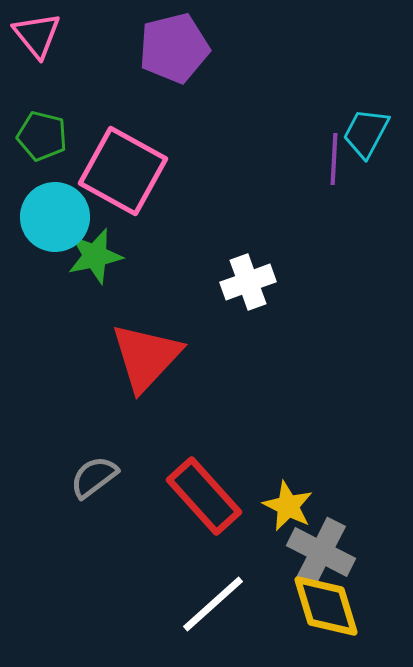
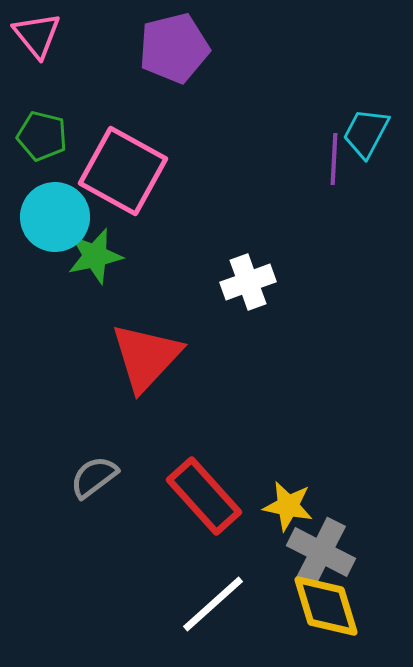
yellow star: rotated 15 degrees counterclockwise
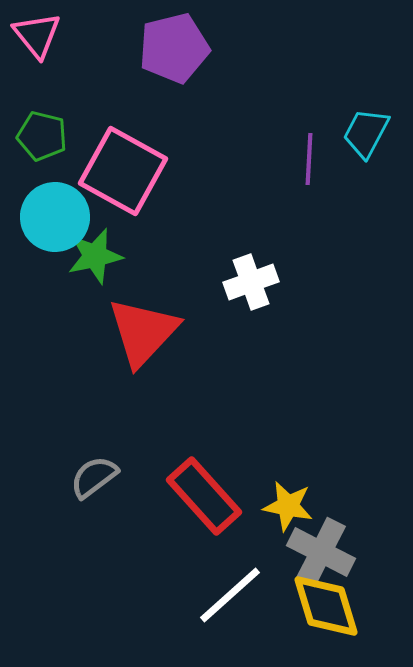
purple line: moved 25 px left
white cross: moved 3 px right
red triangle: moved 3 px left, 25 px up
white line: moved 17 px right, 9 px up
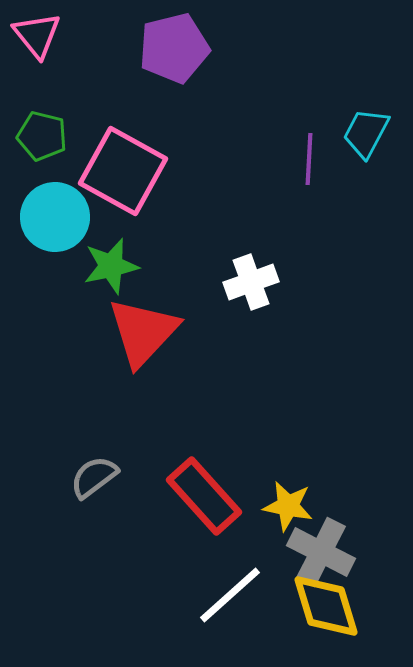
green star: moved 16 px right, 10 px down
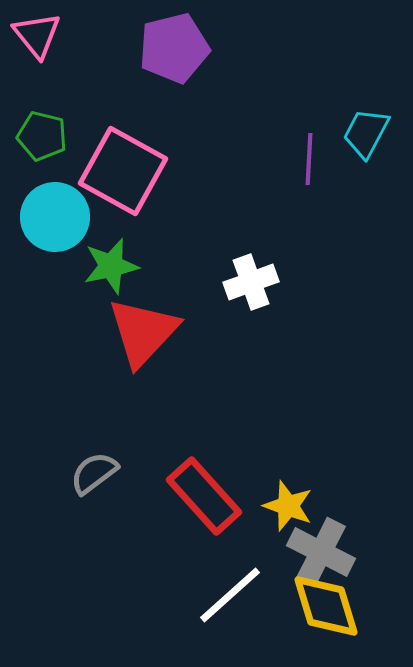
gray semicircle: moved 4 px up
yellow star: rotated 9 degrees clockwise
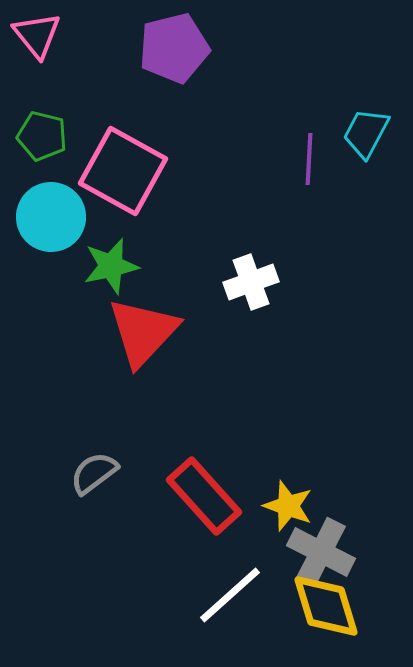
cyan circle: moved 4 px left
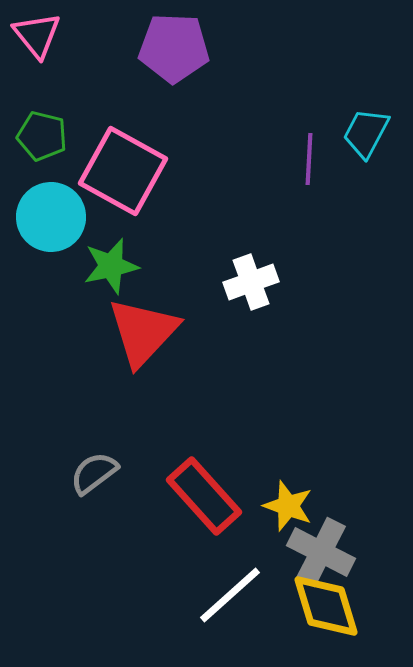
purple pentagon: rotated 16 degrees clockwise
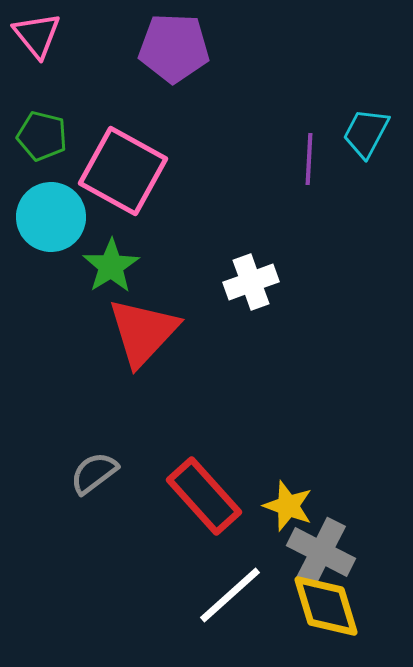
green star: rotated 20 degrees counterclockwise
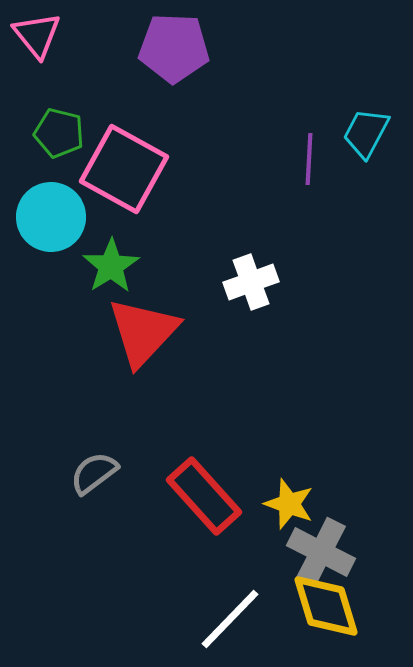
green pentagon: moved 17 px right, 3 px up
pink square: moved 1 px right, 2 px up
yellow star: moved 1 px right, 2 px up
white line: moved 24 px down; rotated 4 degrees counterclockwise
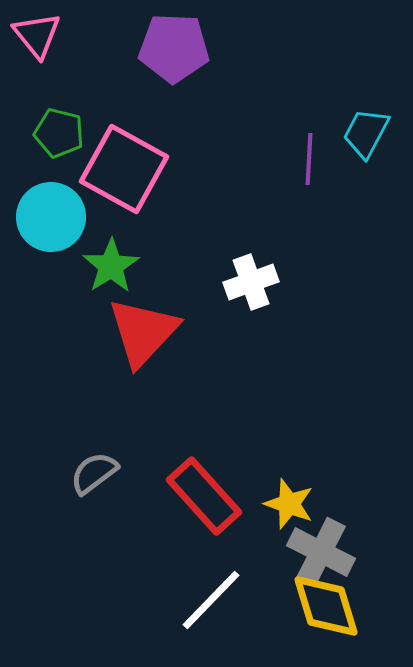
white line: moved 19 px left, 19 px up
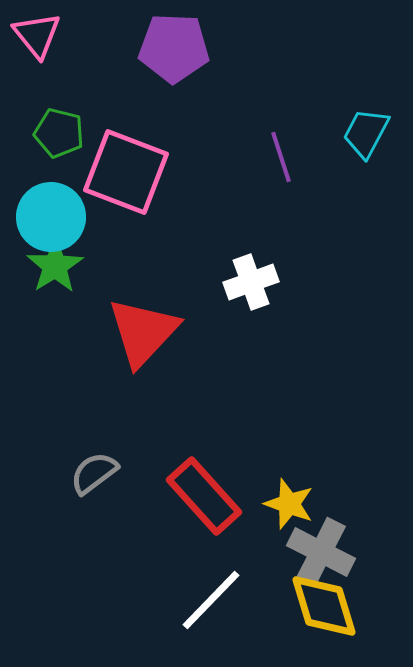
purple line: moved 28 px left, 2 px up; rotated 21 degrees counterclockwise
pink square: moved 2 px right, 3 px down; rotated 8 degrees counterclockwise
green star: moved 56 px left
yellow diamond: moved 2 px left
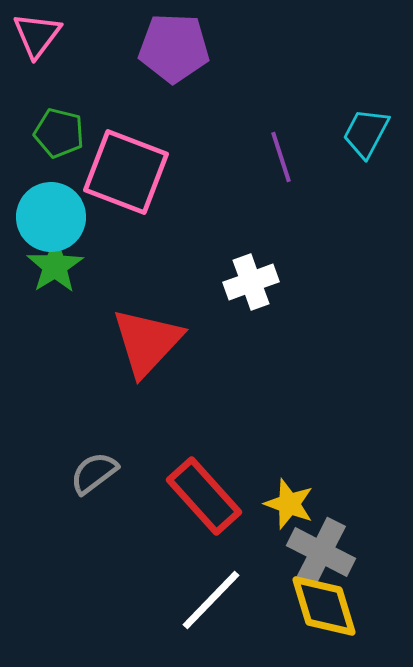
pink triangle: rotated 16 degrees clockwise
red triangle: moved 4 px right, 10 px down
